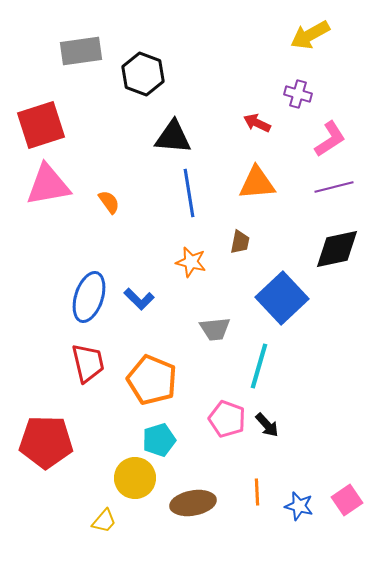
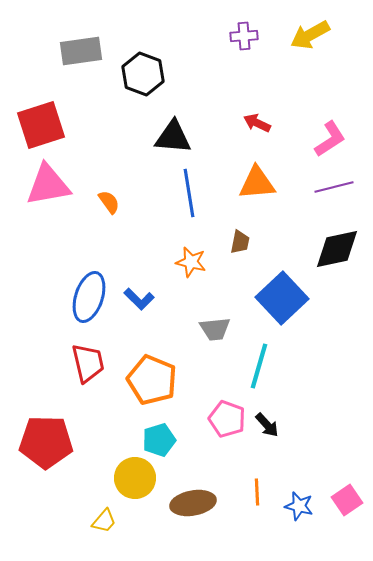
purple cross: moved 54 px left, 58 px up; rotated 20 degrees counterclockwise
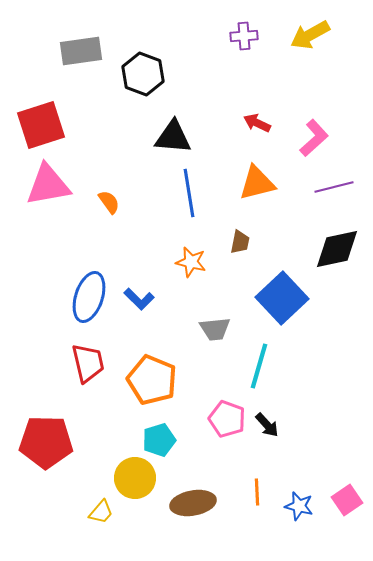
pink L-shape: moved 16 px left, 1 px up; rotated 9 degrees counterclockwise
orange triangle: rotated 9 degrees counterclockwise
yellow trapezoid: moved 3 px left, 9 px up
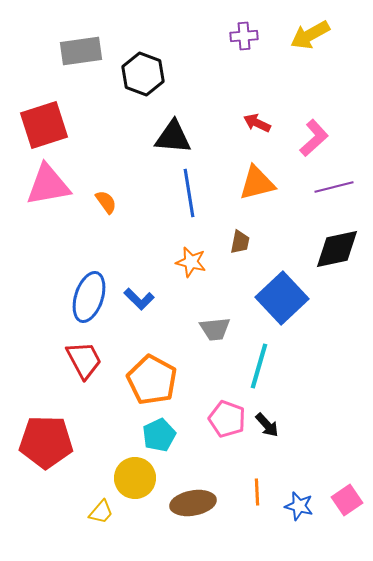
red square: moved 3 px right
orange semicircle: moved 3 px left
red trapezoid: moved 4 px left, 3 px up; rotated 15 degrees counterclockwise
orange pentagon: rotated 6 degrees clockwise
cyan pentagon: moved 5 px up; rotated 8 degrees counterclockwise
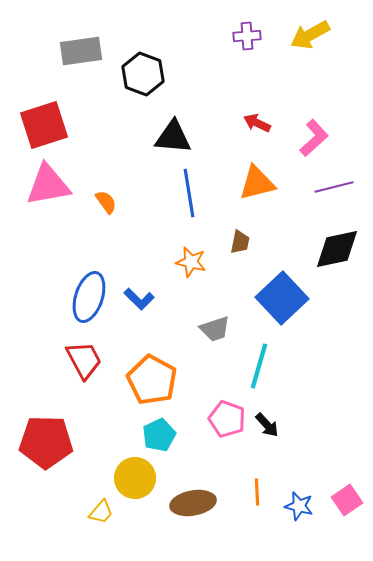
purple cross: moved 3 px right
gray trapezoid: rotated 12 degrees counterclockwise
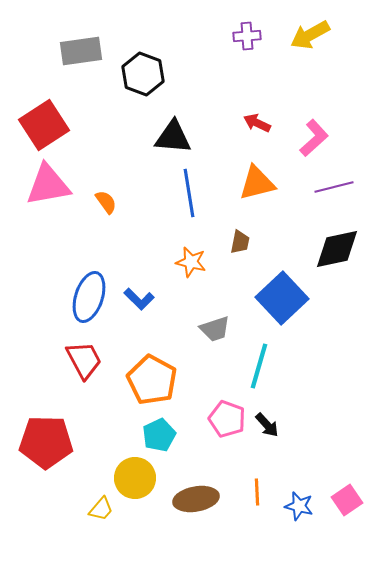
red square: rotated 15 degrees counterclockwise
brown ellipse: moved 3 px right, 4 px up
yellow trapezoid: moved 3 px up
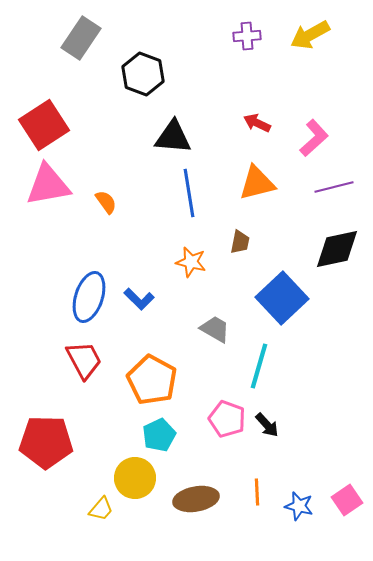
gray rectangle: moved 13 px up; rotated 48 degrees counterclockwise
gray trapezoid: rotated 132 degrees counterclockwise
